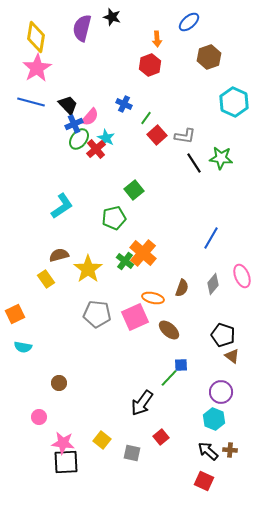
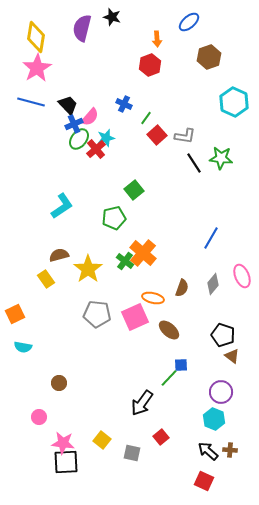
cyan star at (106, 138): rotated 30 degrees clockwise
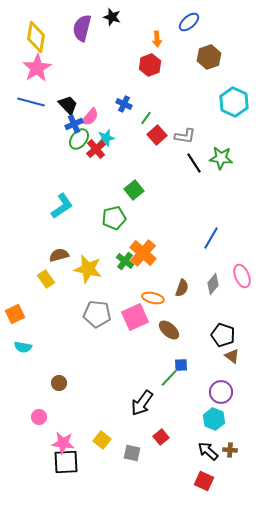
yellow star at (88, 269): rotated 24 degrees counterclockwise
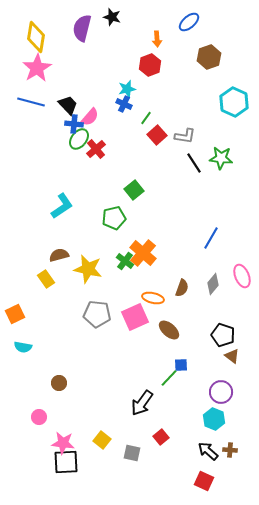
blue cross at (74, 124): rotated 30 degrees clockwise
cyan star at (106, 138): moved 21 px right, 49 px up
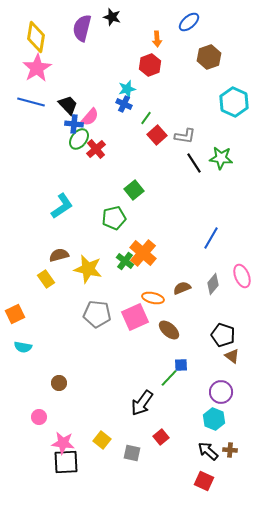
brown semicircle at (182, 288): rotated 132 degrees counterclockwise
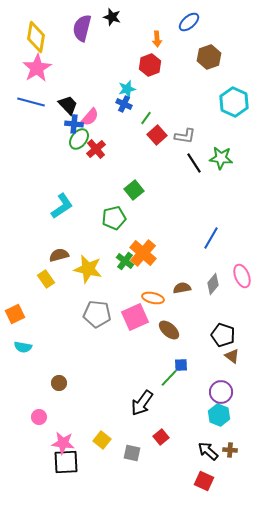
brown semicircle at (182, 288): rotated 12 degrees clockwise
cyan hexagon at (214, 419): moved 5 px right, 4 px up
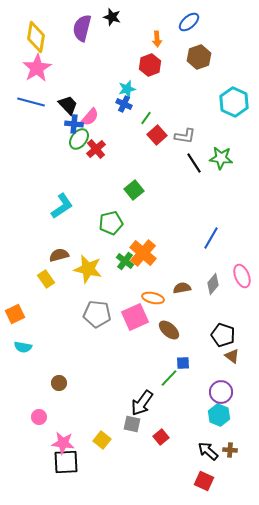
brown hexagon at (209, 57): moved 10 px left
green pentagon at (114, 218): moved 3 px left, 5 px down
blue square at (181, 365): moved 2 px right, 2 px up
gray square at (132, 453): moved 29 px up
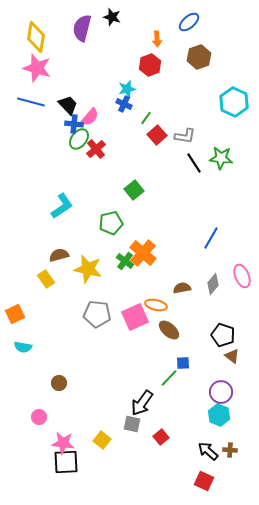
pink star at (37, 68): rotated 24 degrees counterclockwise
orange ellipse at (153, 298): moved 3 px right, 7 px down
